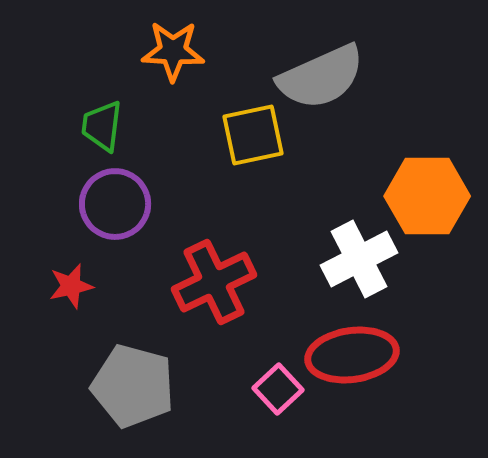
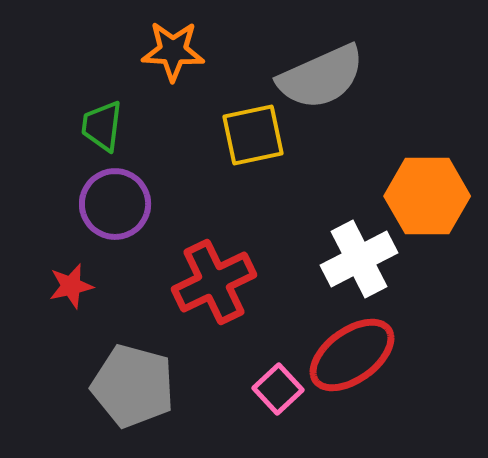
red ellipse: rotated 28 degrees counterclockwise
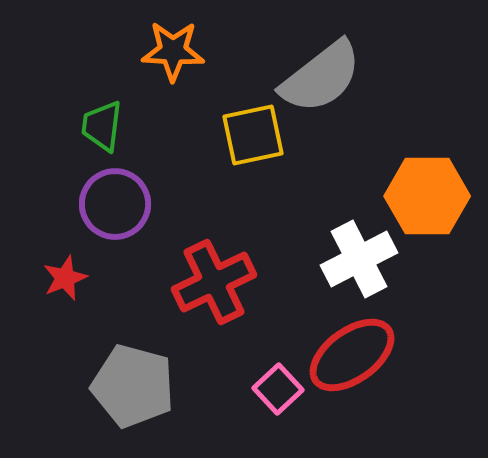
gray semicircle: rotated 14 degrees counterclockwise
red star: moved 6 px left, 8 px up; rotated 9 degrees counterclockwise
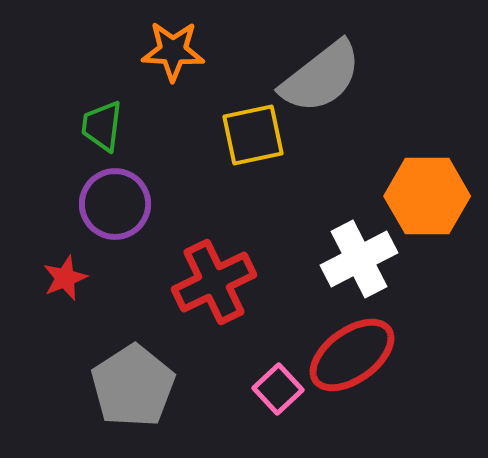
gray pentagon: rotated 24 degrees clockwise
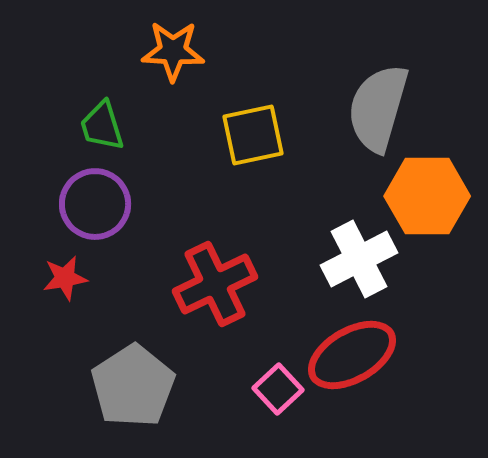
gray semicircle: moved 57 px right, 31 px down; rotated 144 degrees clockwise
green trapezoid: rotated 24 degrees counterclockwise
purple circle: moved 20 px left
red star: rotated 12 degrees clockwise
red cross: moved 1 px right, 2 px down
red ellipse: rotated 6 degrees clockwise
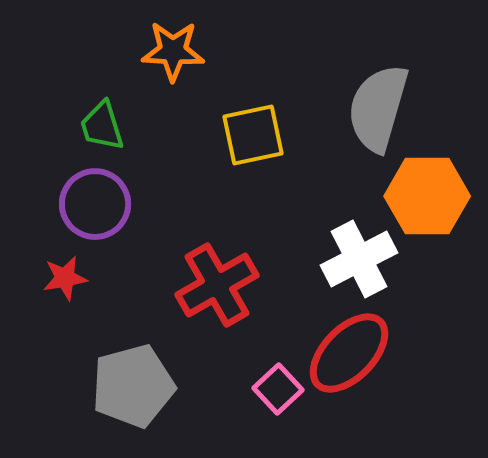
red cross: moved 2 px right, 1 px down; rotated 4 degrees counterclockwise
red ellipse: moved 3 px left, 2 px up; rotated 16 degrees counterclockwise
gray pentagon: rotated 18 degrees clockwise
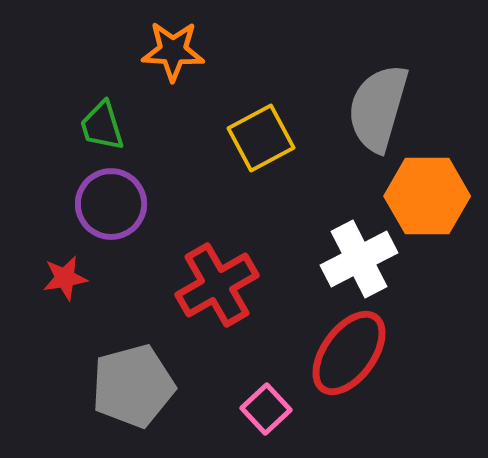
yellow square: moved 8 px right, 3 px down; rotated 16 degrees counterclockwise
purple circle: moved 16 px right
red ellipse: rotated 8 degrees counterclockwise
pink square: moved 12 px left, 20 px down
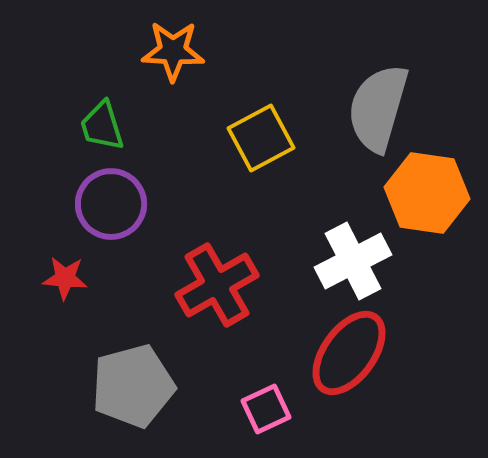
orange hexagon: moved 3 px up; rotated 8 degrees clockwise
white cross: moved 6 px left, 2 px down
red star: rotated 15 degrees clockwise
pink square: rotated 18 degrees clockwise
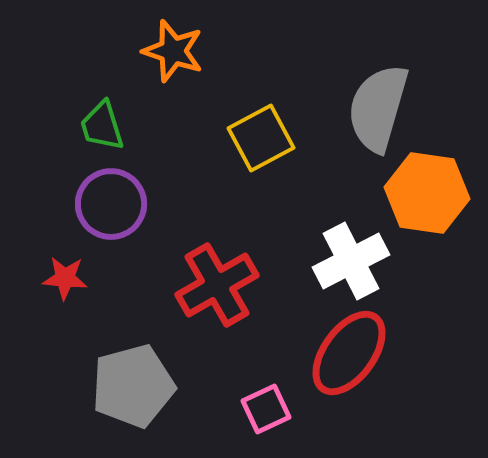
orange star: rotated 16 degrees clockwise
white cross: moved 2 px left
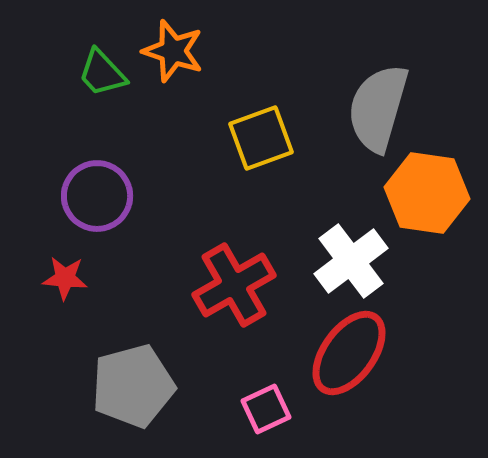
green trapezoid: moved 53 px up; rotated 26 degrees counterclockwise
yellow square: rotated 8 degrees clockwise
purple circle: moved 14 px left, 8 px up
white cross: rotated 10 degrees counterclockwise
red cross: moved 17 px right
